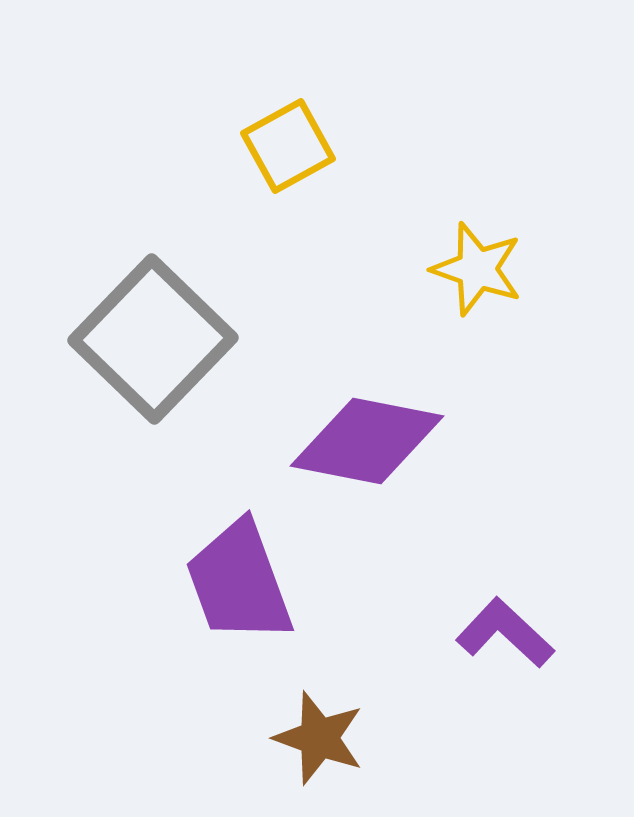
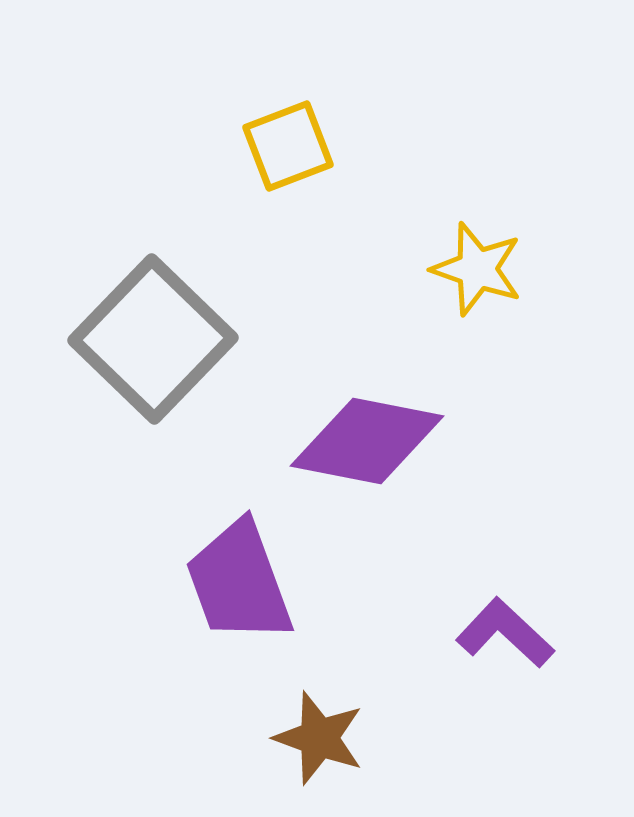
yellow square: rotated 8 degrees clockwise
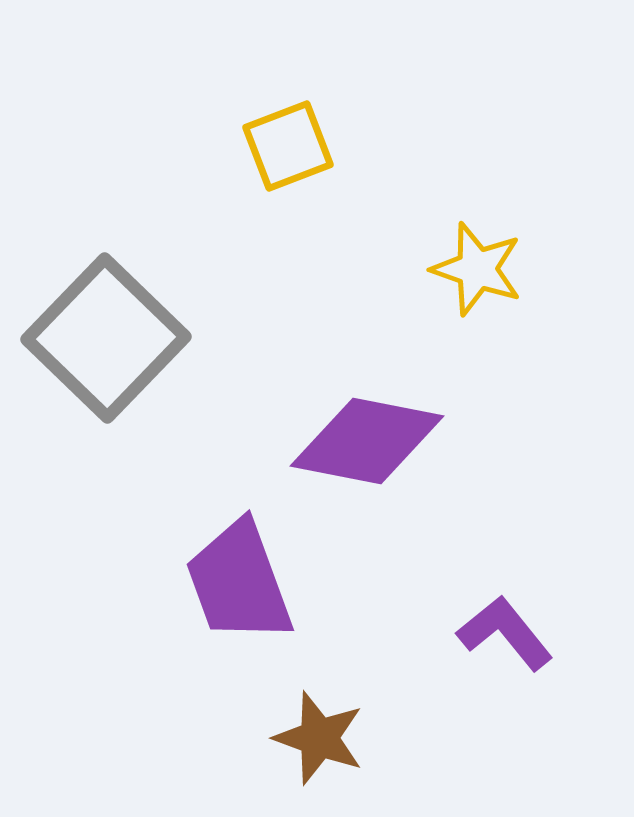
gray square: moved 47 px left, 1 px up
purple L-shape: rotated 8 degrees clockwise
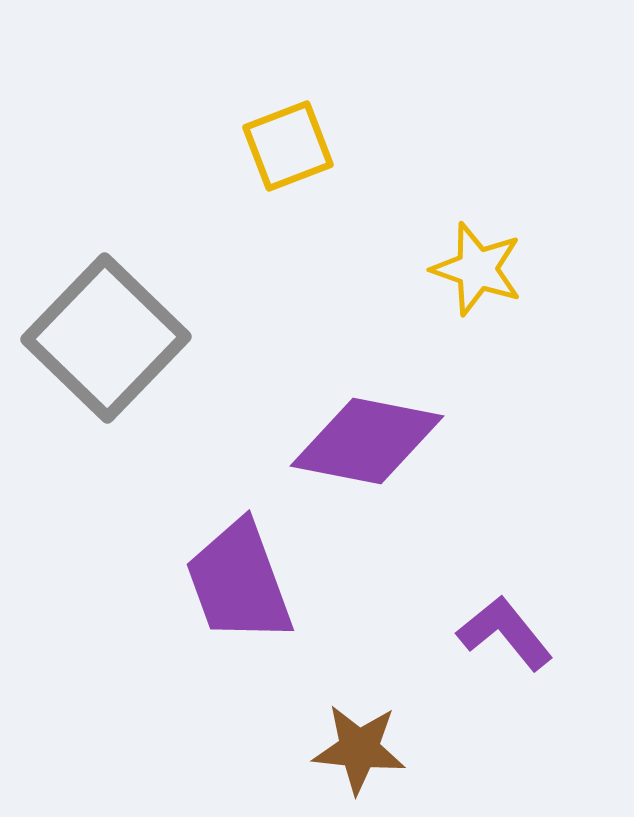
brown star: moved 40 px right, 11 px down; rotated 14 degrees counterclockwise
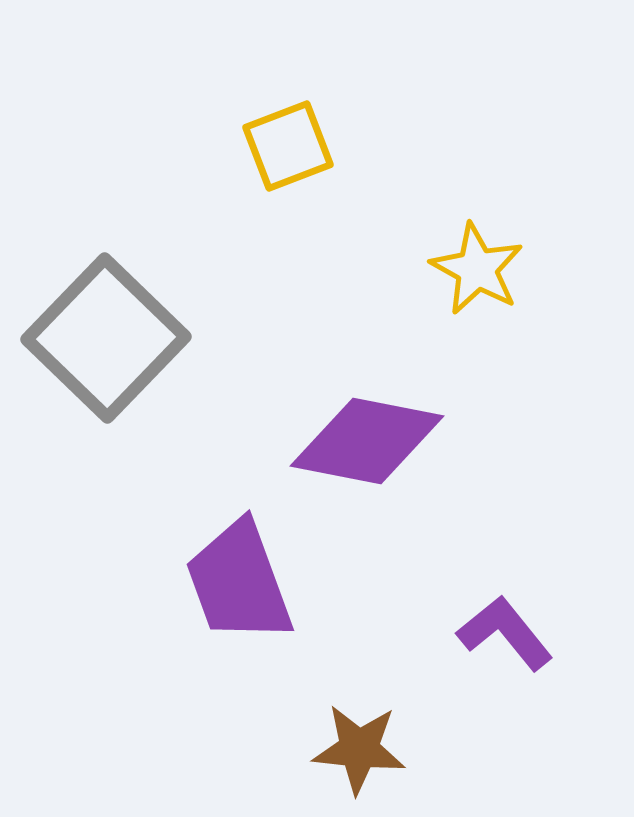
yellow star: rotated 10 degrees clockwise
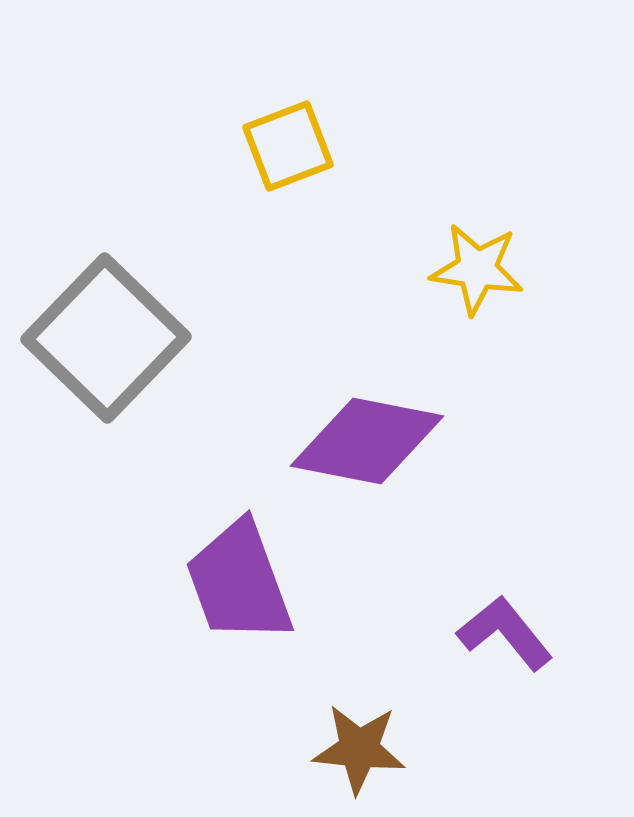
yellow star: rotated 20 degrees counterclockwise
